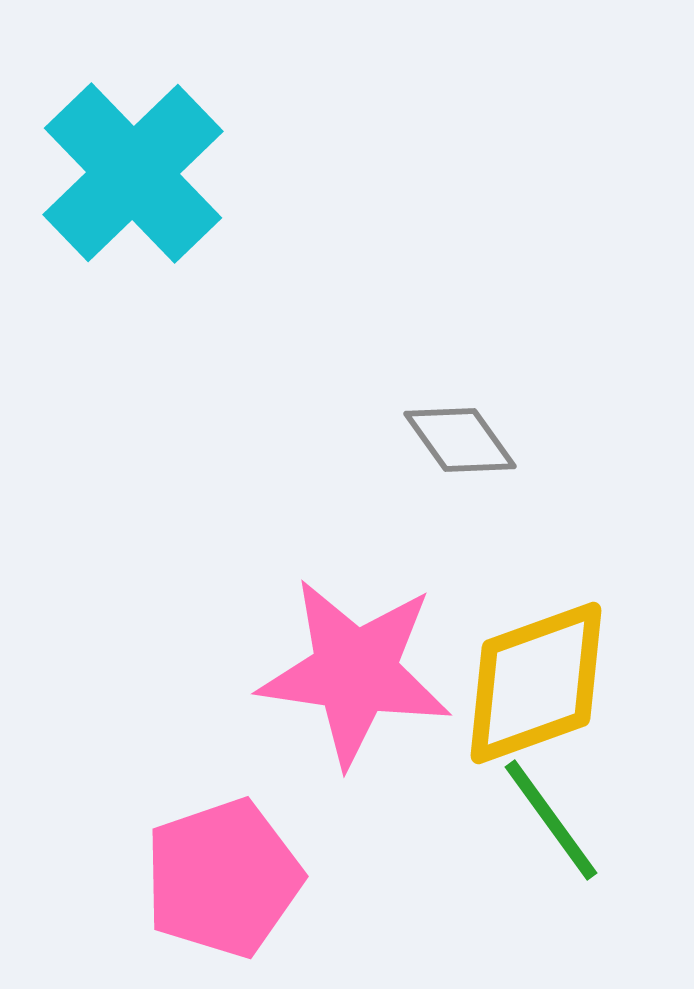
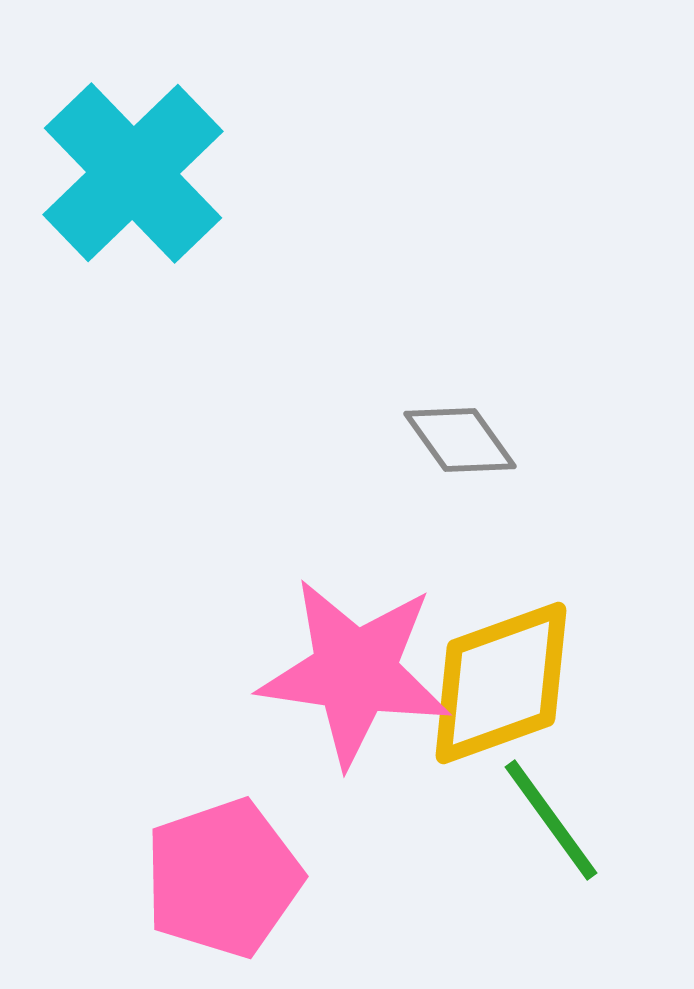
yellow diamond: moved 35 px left
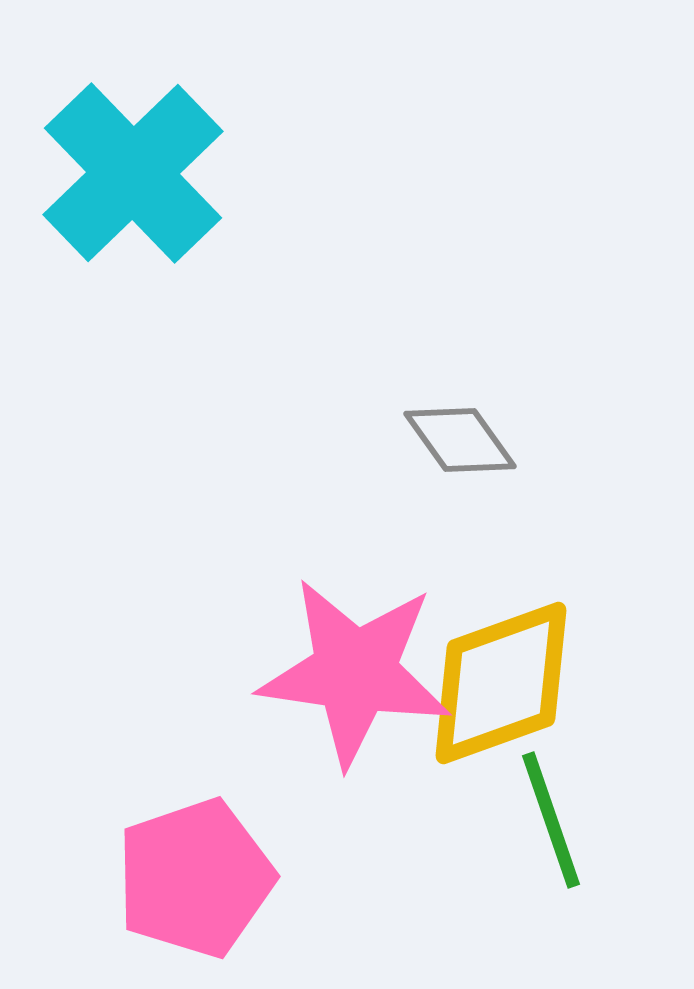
green line: rotated 17 degrees clockwise
pink pentagon: moved 28 px left
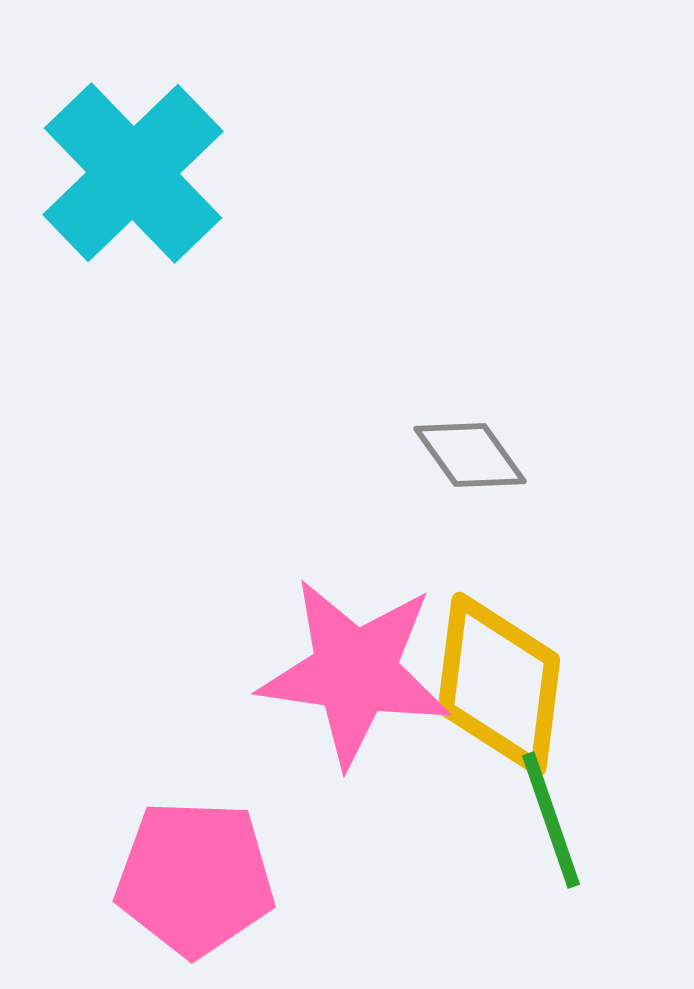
gray diamond: moved 10 px right, 15 px down
yellow diamond: moved 2 px left, 1 px down; rotated 63 degrees counterclockwise
pink pentagon: rotated 21 degrees clockwise
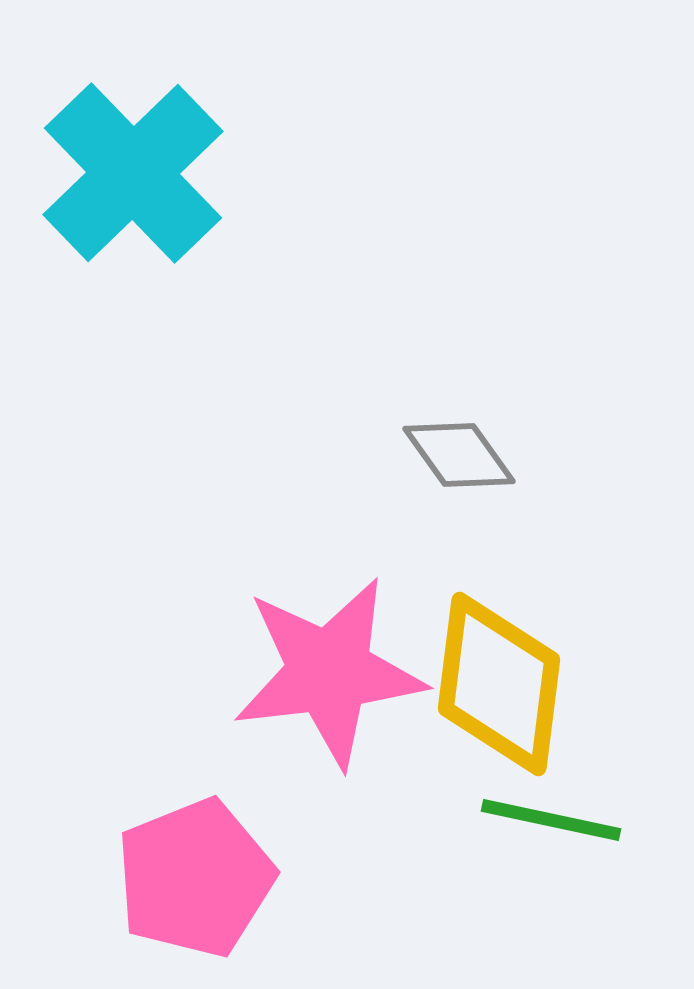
gray diamond: moved 11 px left
pink star: moved 26 px left; rotated 15 degrees counterclockwise
green line: rotated 59 degrees counterclockwise
pink pentagon: rotated 24 degrees counterclockwise
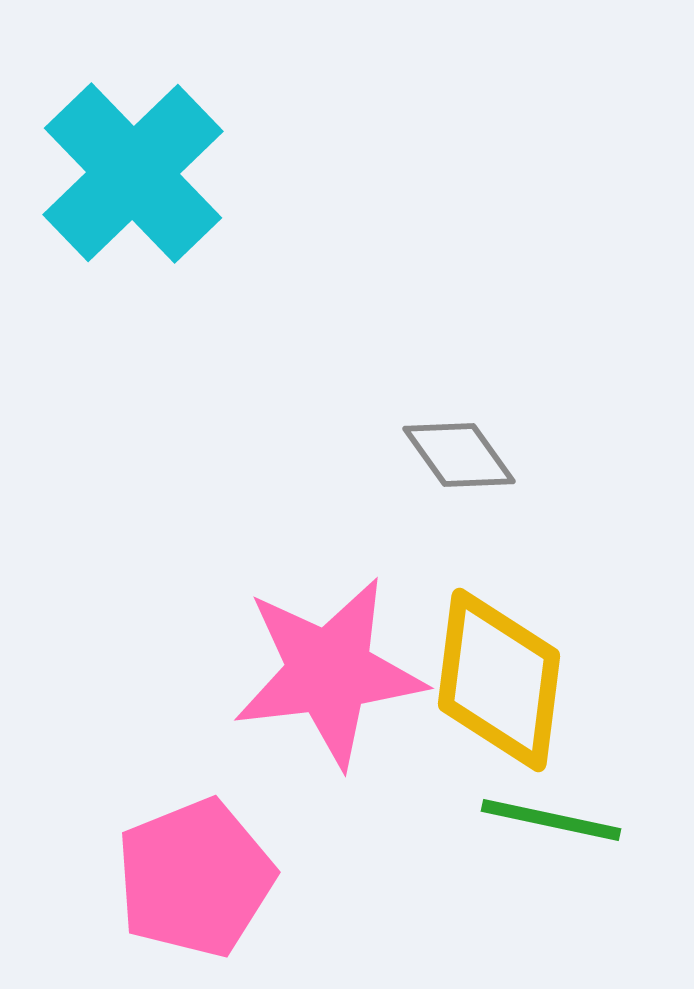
yellow diamond: moved 4 px up
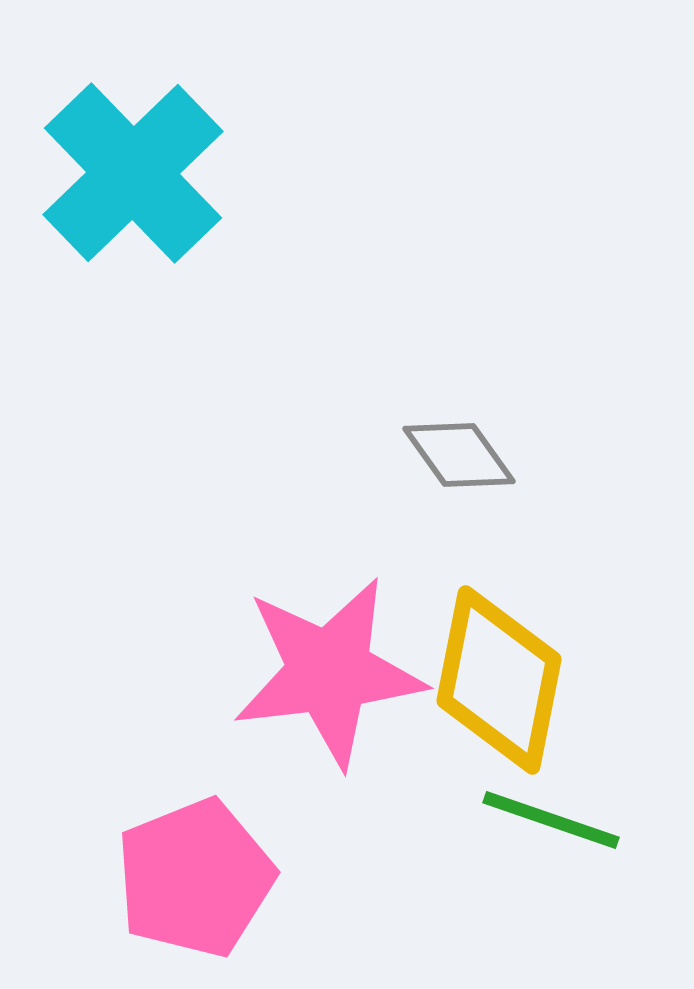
yellow diamond: rotated 4 degrees clockwise
green line: rotated 7 degrees clockwise
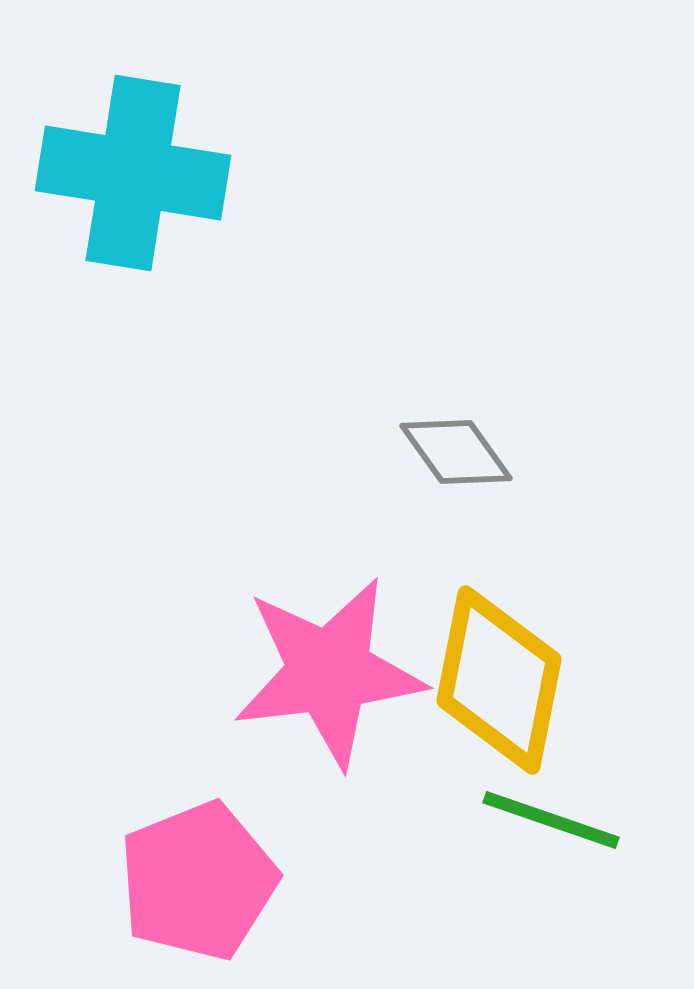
cyan cross: rotated 37 degrees counterclockwise
gray diamond: moved 3 px left, 3 px up
pink pentagon: moved 3 px right, 3 px down
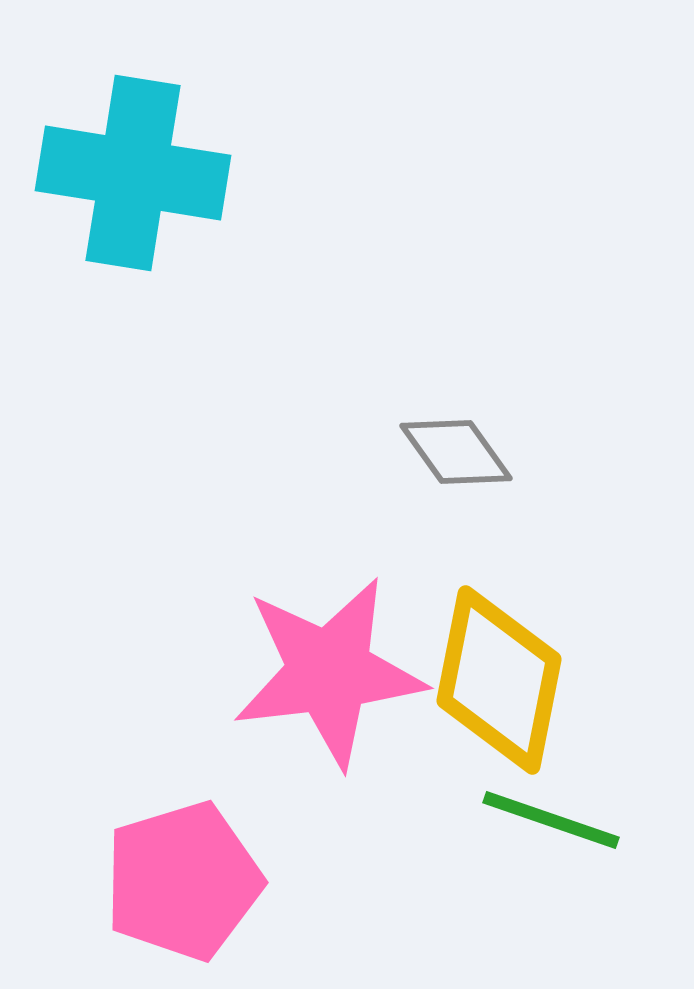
pink pentagon: moved 15 px left; rotated 5 degrees clockwise
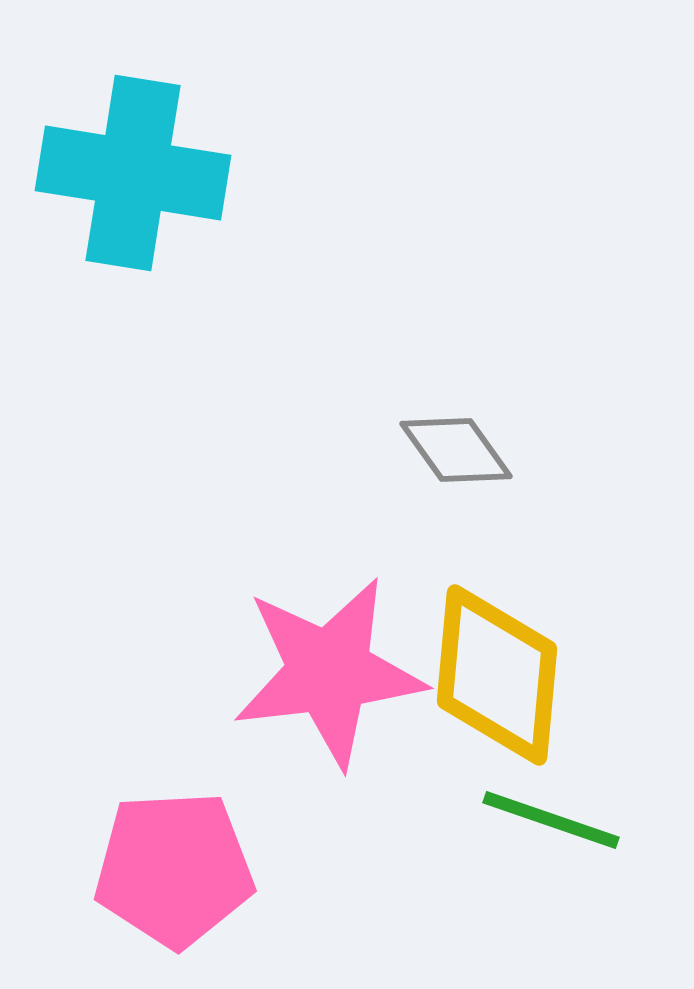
gray diamond: moved 2 px up
yellow diamond: moved 2 px left, 5 px up; rotated 6 degrees counterclockwise
pink pentagon: moved 9 px left, 12 px up; rotated 14 degrees clockwise
